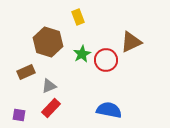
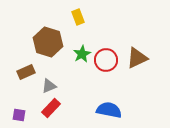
brown triangle: moved 6 px right, 16 px down
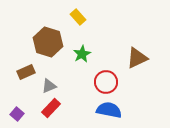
yellow rectangle: rotated 21 degrees counterclockwise
red circle: moved 22 px down
purple square: moved 2 px left, 1 px up; rotated 32 degrees clockwise
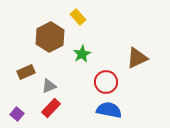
brown hexagon: moved 2 px right, 5 px up; rotated 16 degrees clockwise
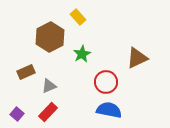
red rectangle: moved 3 px left, 4 px down
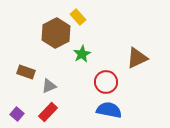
brown hexagon: moved 6 px right, 4 px up
brown rectangle: rotated 42 degrees clockwise
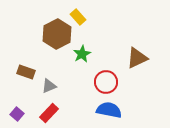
brown hexagon: moved 1 px right, 1 px down
red rectangle: moved 1 px right, 1 px down
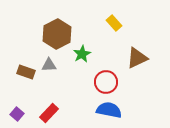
yellow rectangle: moved 36 px right, 6 px down
gray triangle: moved 21 px up; rotated 21 degrees clockwise
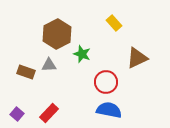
green star: rotated 24 degrees counterclockwise
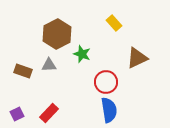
brown rectangle: moved 3 px left, 1 px up
blue semicircle: rotated 70 degrees clockwise
purple square: rotated 24 degrees clockwise
